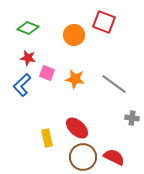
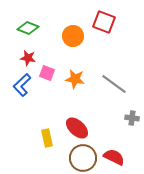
orange circle: moved 1 px left, 1 px down
brown circle: moved 1 px down
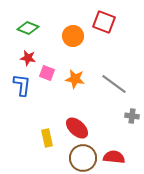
blue L-shape: rotated 140 degrees clockwise
gray cross: moved 2 px up
red semicircle: rotated 20 degrees counterclockwise
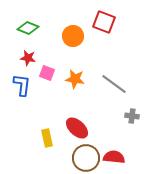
brown circle: moved 3 px right
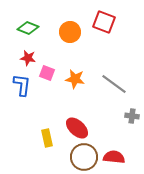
orange circle: moved 3 px left, 4 px up
brown circle: moved 2 px left, 1 px up
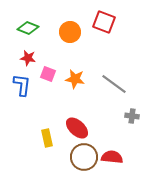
pink square: moved 1 px right, 1 px down
red semicircle: moved 2 px left
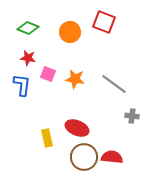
red ellipse: rotated 20 degrees counterclockwise
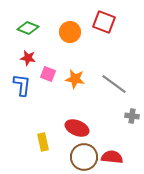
yellow rectangle: moved 4 px left, 4 px down
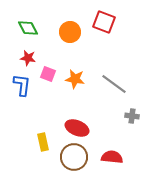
green diamond: rotated 40 degrees clockwise
brown circle: moved 10 px left
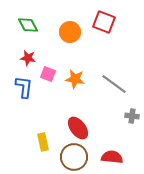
green diamond: moved 3 px up
blue L-shape: moved 2 px right, 2 px down
red ellipse: moved 1 px right; rotated 30 degrees clockwise
